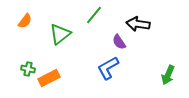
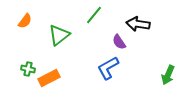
green triangle: moved 1 px left, 1 px down
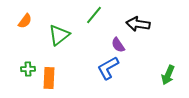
purple semicircle: moved 1 px left, 3 px down
green cross: rotated 16 degrees counterclockwise
orange rectangle: rotated 60 degrees counterclockwise
